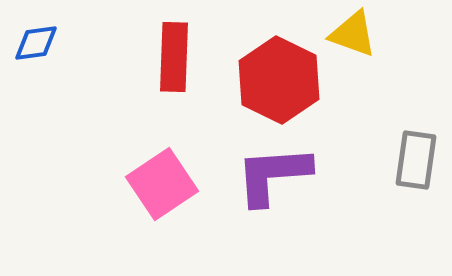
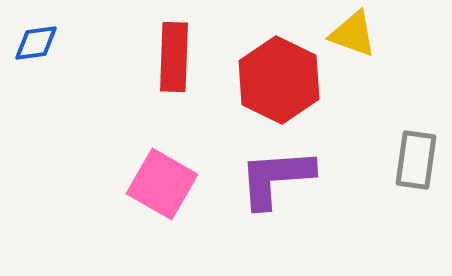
purple L-shape: moved 3 px right, 3 px down
pink square: rotated 26 degrees counterclockwise
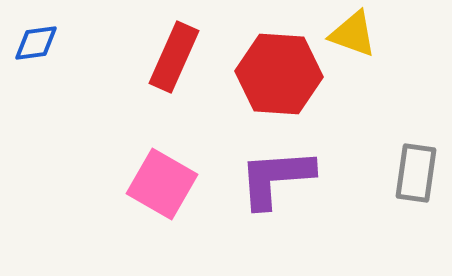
red rectangle: rotated 22 degrees clockwise
red hexagon: moved 6 px up; rotated 22 degrees counterclockwise
gray rectangle: moved 13 px down
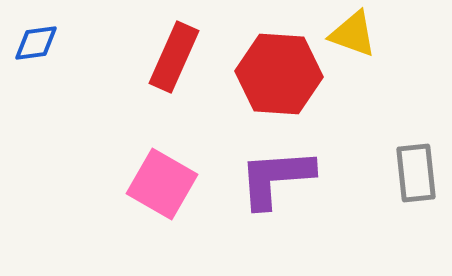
gray rectangle: rotated 14 degrees counterclockwise
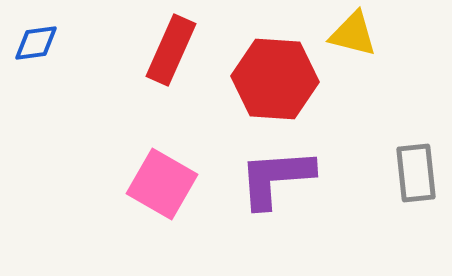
yellow triangle: rotated 6 degrees counterclockwise
red rectangle: moved 3 px left, 7 px up
red hexagon: moved 4 px left, 5 px down
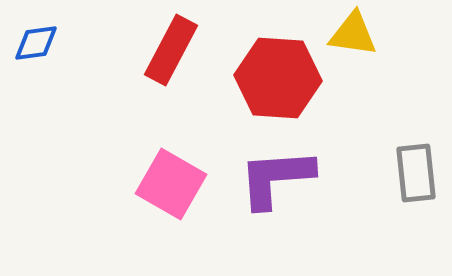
yellow triangle: rotated 6 degrees counterclockwise
red rectangle: rotated 4 degrees clockwise
red hexagon: moved 3 px right, 1 px up
pink square: moved 9 px right
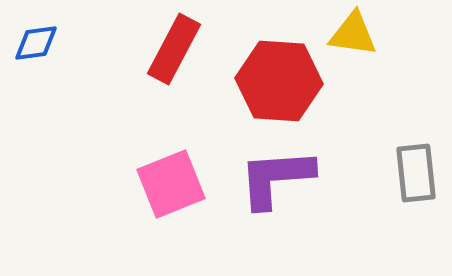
red rectangle: moved 3 px right, 1 px up
red hexagon: moved 1 px right, 3 px down
pink square: rotated 38 degrees clockwise
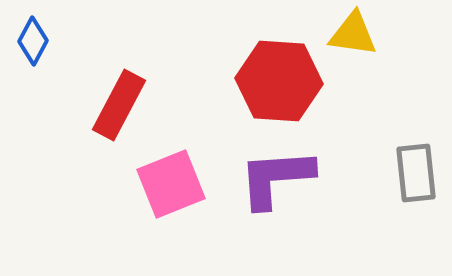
blue diamond: moved 3 px left, 2 px up; rotated 54 degrees counterclockwise
red rectangle: moved 55 px left, 56 px down
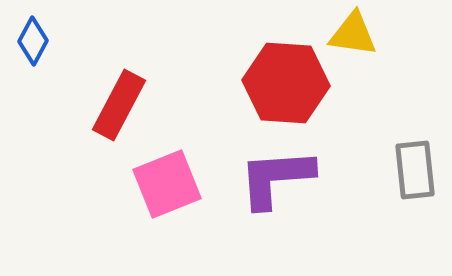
red hexagon: moved 7 px right, 2 px down
gray rectangle: moved 1 px left, 3 px up
pink square: moved 4 px left
